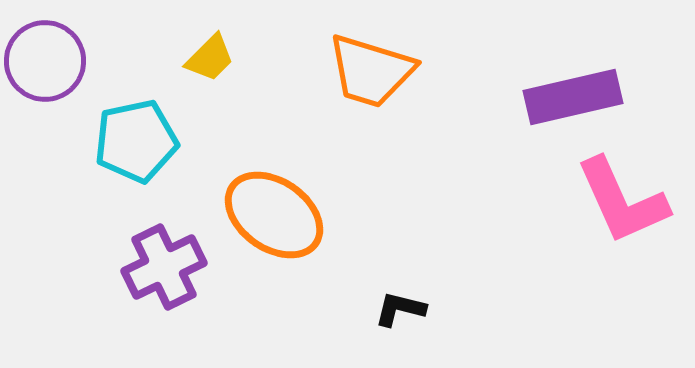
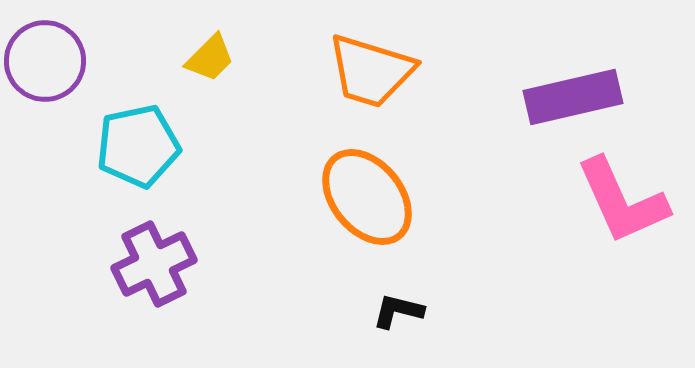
cyan pentagon: moved 2 px right, 5 px down
orange ellipse: moved 93 px right, 18 px up; rotated 16 degrees clockwise
purple cross: moved 10 px left, 3 px up
black L-shape: moved 2 px left, 2 px down
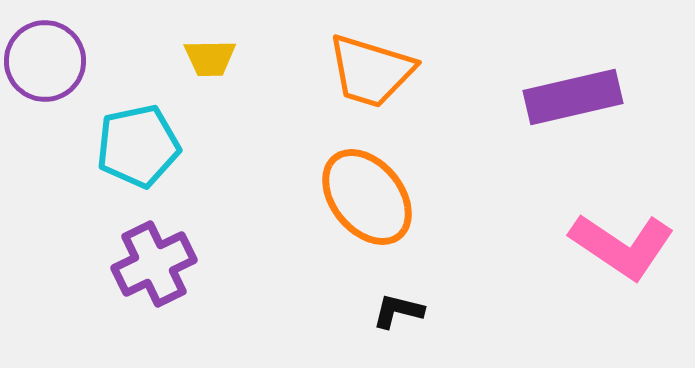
yellow trapezoid: rotated 44 degrees clockwise
pink L-shape: moved 45 px down; rotated 32 degrees counterclockwise
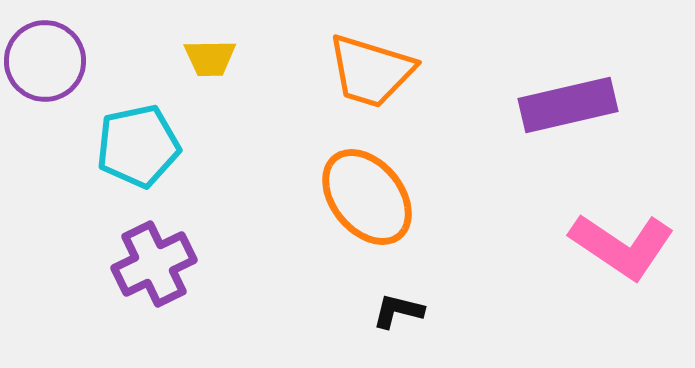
purple rectangle: moved 5 px left, 8 px down
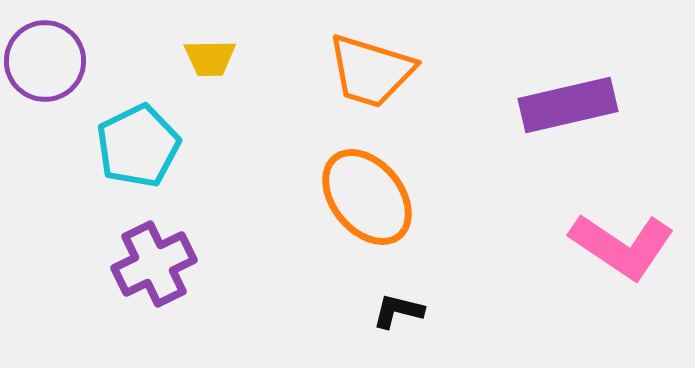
cyan pentagon: rotated 14 degrees counterclockwise
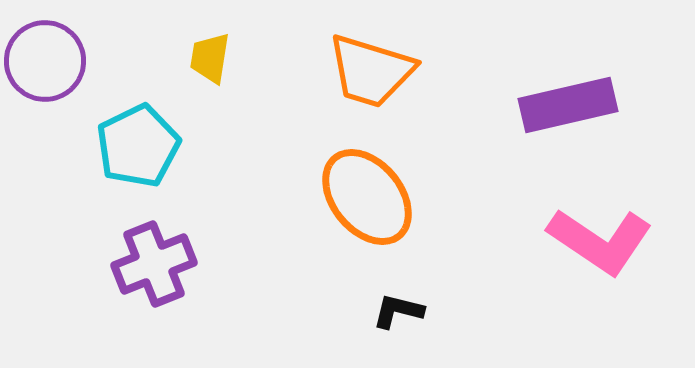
yellow trapezoid: rotated 100 degrees clockwise
pink L-shape: moved 22 px left, 5 px up
purple cross: rotated 4 degrees clockwise
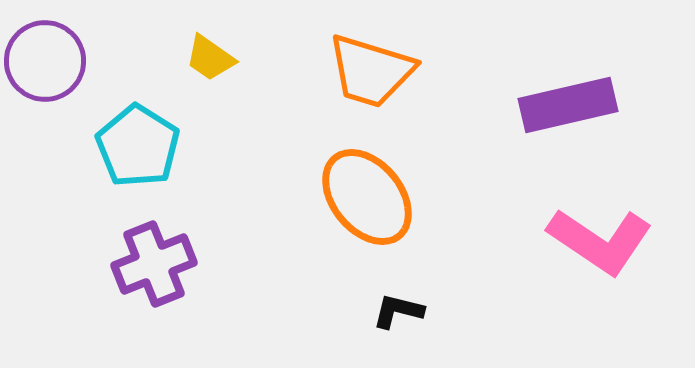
yellow trapezoid: rotated 64 degrees counterclockwise
cyan pentagon: rotated 14 degrees counterclockwise
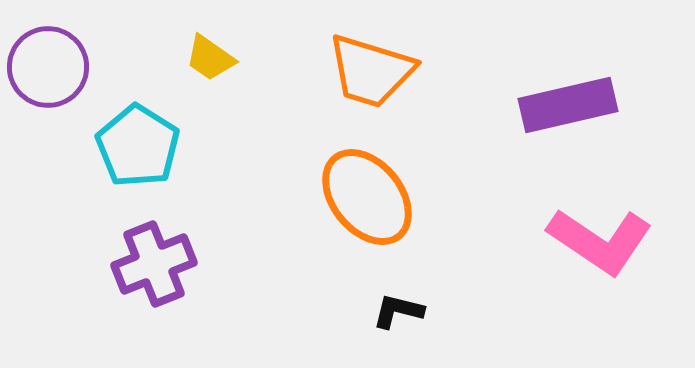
purple circle: moved 3 px right, 6 px down
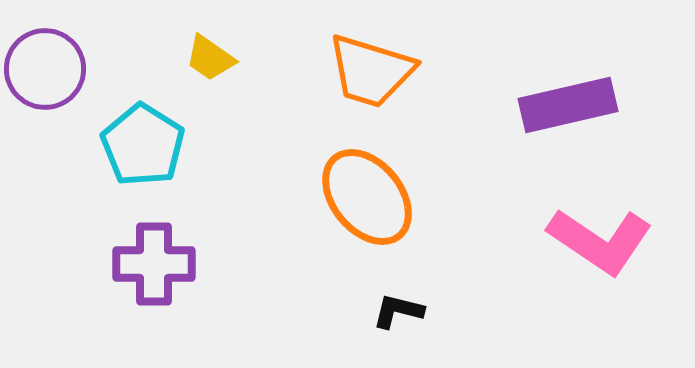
purple circle: moved 3 px left, 2 px down
cyan pentagon: moved 5 px right, 1 px up
purple cross: rotated 22 degrees clockwise
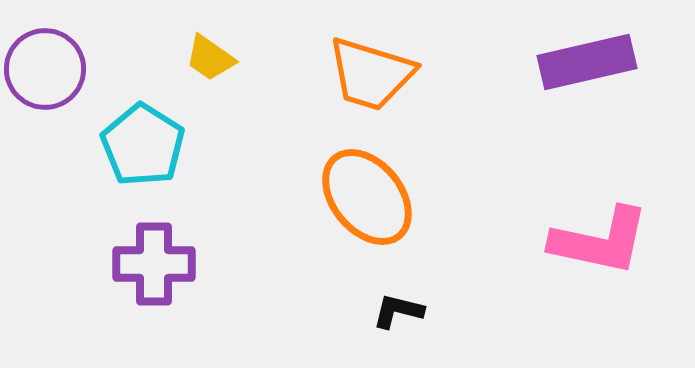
orange trapezoid: moved 3 px down
purple rectangle: moved 19 px right, 43 px up
pink L-shape: rotated 22 degrees counterclockwise
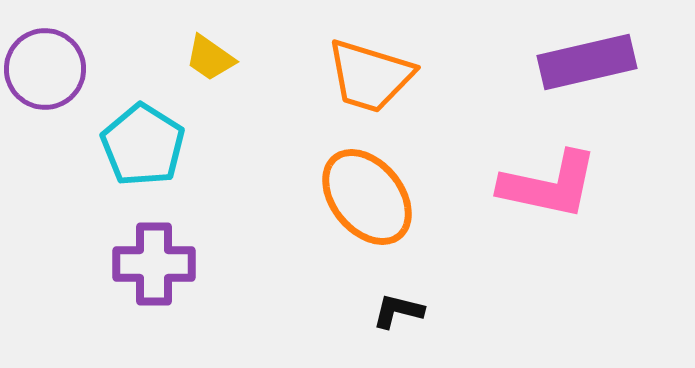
orange trapezoid: moved 1 px left, 2 px down
pink L-shape: moved 51 px left, 56 px up
